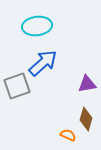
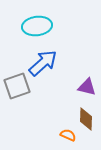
purple triangle: moved 3 px down; rotated 24 degrees clockwise
brown diamond: rotated 15 degrees counterclockwise
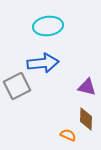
cyan ellipse: moved 11 px right
blue arrow: rotated 36 degrees clockwise
gray square: rotated 8 degrees counterclockwise
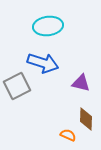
blue arrow: rotated 24 degrees clockwise
purple triangle: moved 6 px left, 4 px up
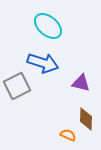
cyan ellipse: rotated 48 degrees clockwise
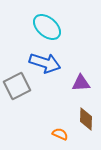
cyan ellipse: moved 1 px left, 1 px down
blue arrow: moved 2 px right
purple triangle: rotated 18 degrees counterclockwise
orange semicircle: moved 8 px left, 1 px up
